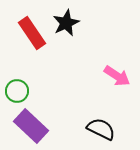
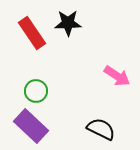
black star: moved 2 px right; rotated 24 degrees clockwise
green circle: moved 19 px right
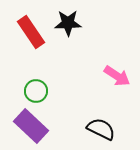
red rectangle: moved 1 px left, 1 px up
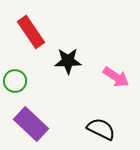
black star: moved 38 px down
pink arrow: moved 1 px left, 1 px down
green circle: moved 21 px left, 10 px up
purple rectangle: moved 2 px up
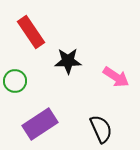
purple rectangle: moved 9 px right; rotated 76 degrees counterclockwise
black semicircle: rotated 40 degrees clockwise
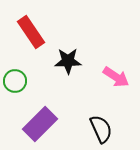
purple rectangle: rotated 12 degrees counterclockwise
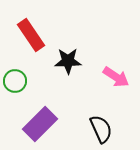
red rectangle: moved 3 px down
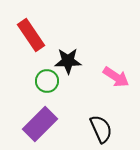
green circle: moved 32 px right
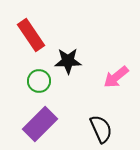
pink arrow: rotated 108 degrees clockwise
green circle: moved 8 px left
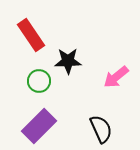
purple rectangle: moved 1 px left, 2 px down
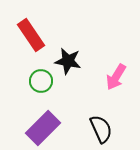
black star: rotated 12 degrees clockwise
pink arrow: rotated 20 degrees counterclockwise
green circle: moved 2 px right
purple rectangle: moved 4 px right, 2 px down
